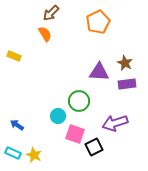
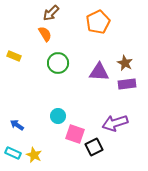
green circle: moved 21 px left, 38 px up
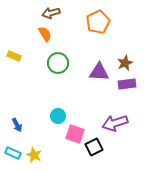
brown arrow: rotated 30 degrees clockwise
brown star: rotated 21 degrees clockwise
blue arrow: rotated 152 degrees counterclockwise
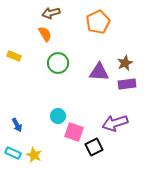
pink square: moved 1 px left, 2 px up
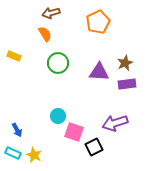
blue arrow: moved 5 px down
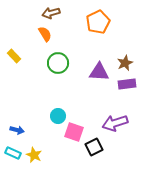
yellow rectangle: rotated 24 degrees clockwise
blue arrow: rotated 48 degrees counterclockwise
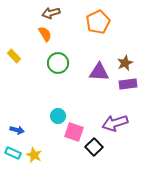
purple rectangle: moved 1 px right
black square: rotated 18 degrees counterclockwise
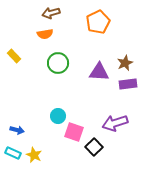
orange semicircle: rotated 112 degrees clockwise
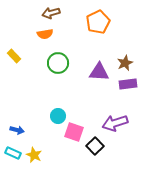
black square: moved 1 px right, 1 px up
